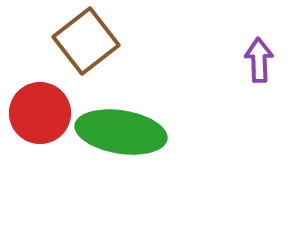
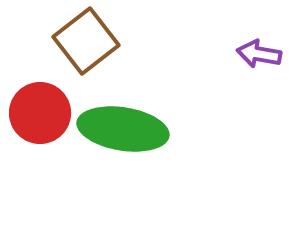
purple arrow: moved 6 px up; rotated 78 degrees counterclockwise
green ellipse: moved 2 px right, 3 px up
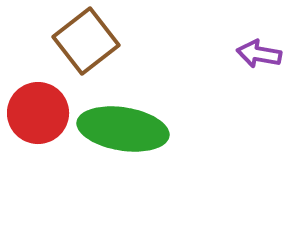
red circle: moved 2 px left
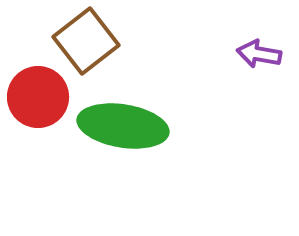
red circle: moved 16 px up
green ellipse: moved 3 px up
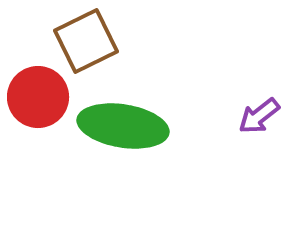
brown square: rotated 12 degrees clockwise
purple arrow: moved 62 px down; rotated 48 degrees counterclockwise
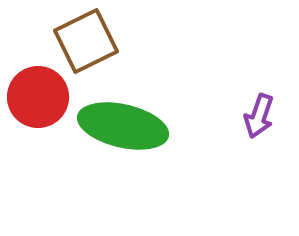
purple arrow: rotated 33 degrees counterclockwise
green ellipse: rotated 4 degrees clockwise
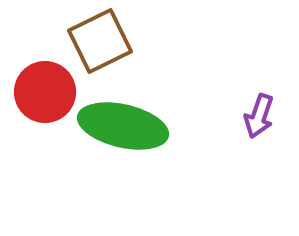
brown square: moved 14 px right
red circle: moved 7 px right, 5 px up
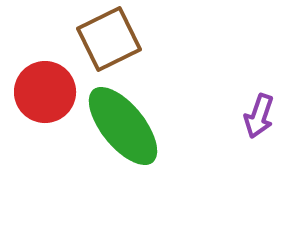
brown square: moved 9 px right, 2 px up
green ellipse: rotated 38 degrees clockwise
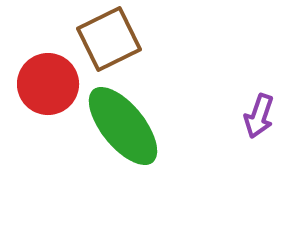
red circle: moved 3 px right, 8 px up
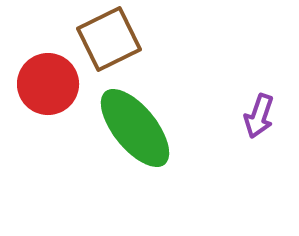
green ellipse: moved 12 px right, 2 px down
